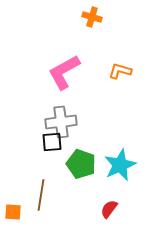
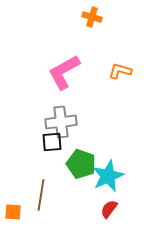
cyan star: moved 12 px left, 11 px down
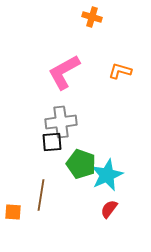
cyan star: moved 1 px left, 1 px up
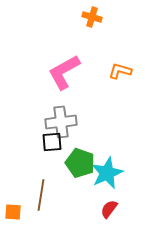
green pentagon: moved 1 px left, 1 px up
cyan star: moved 2 px up
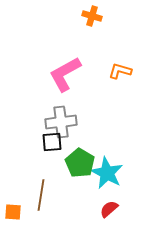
orange cross: moved 1 px up
pink L-shape: moved 1 px right, 2 px down
green pentagon: rotated 12 degrees clockwise
cyan star: rotated 20 degrees counterclockwise
red semicircle: rotated 12 degrees clockwise
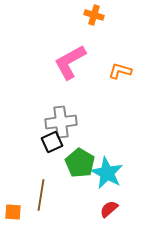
orange cross: moved 2 px right, 1 px up
pink L-shape: moved 5 px right, 12 px up
black square: rotated 20 degrees counterclockwise
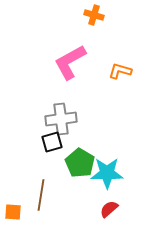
gray cross: moved 3 px up
black square: rotated 10 degrees clockwise
cyan star: rotated 28 degrees counterclockwise
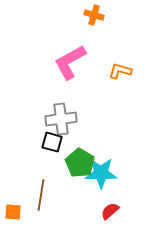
black square: rotated 30 degrees clockwise
cyan star: moved 6 px left
red semicircle: moved 1 px right, 2 px down
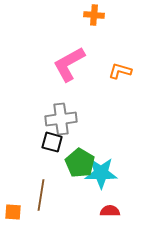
orange cross: rotated 12 degrees counterclockwise
pink L-shape: moved 1 px left, 2 px down
red semicircle: rotated 42 degrees clockwise
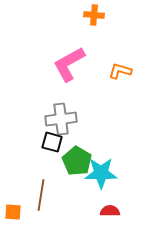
green pentagon: moved 3 px left, 2 px up
